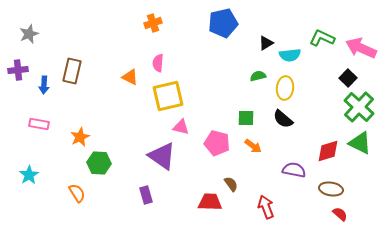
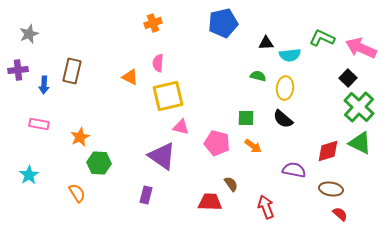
black triangle: rotated 28 degrees clockwise
green semicircle: rotated 28 degrees clockwise
purple rectangle: rotated 30 degrees clockwise
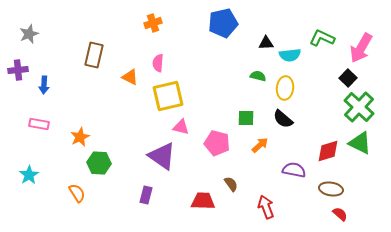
pink arrow: rotated 84 degrees counterclockwise
brown rectangle: moved 22 px right, 16 px up
orange arrow: moved 7 px right, 1 px up; rotated 78 degrees counterclockwise
red trapezoid: moved 7 px left, 1 px up
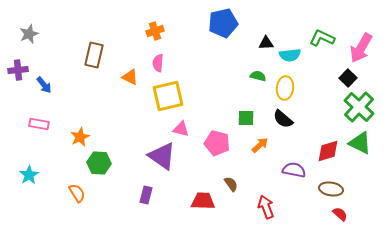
orange cross: moved 2 px right, 8 px down
blue arrow: rotated 42 degrees counterclockwise
pink triangle: moved 2 px down
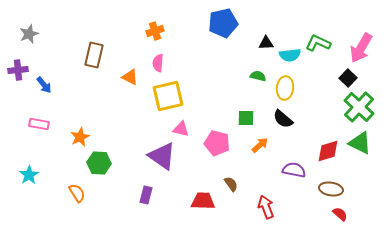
green L-shape: moved 4 px left, 5 px down
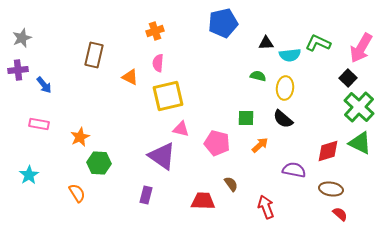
gray star: moved 7 px left, 4 px down
